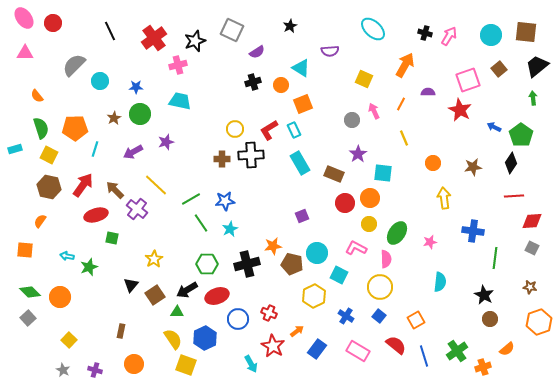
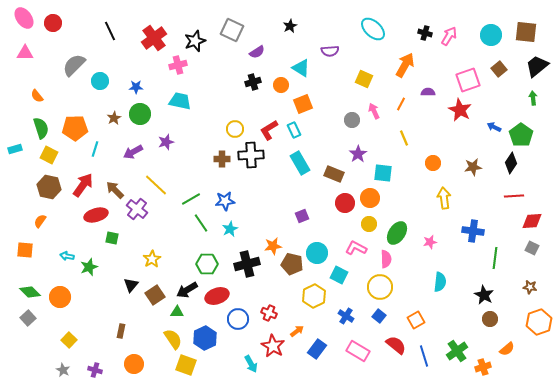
yellow star at (154, 259): moved 2 px left
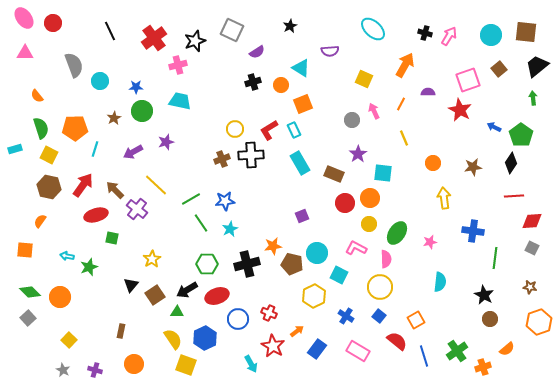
gray semicircle at (74, 65): rotated 115 degrees clockwise
green circle at (140, 114): moved 2 px right, 3 px up
brown cross at (222, 159): rotated 21 degrees counterclockwise
red semicircle at (396, 345): moved 1 px right, 4 px up
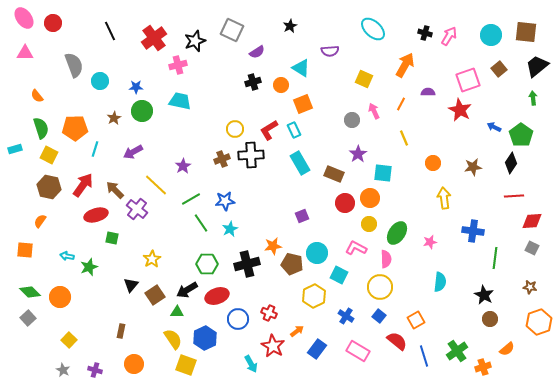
purple star at (166, 142): moved 17 px right, 24 px down; rotated 14 degrees counterclockwise
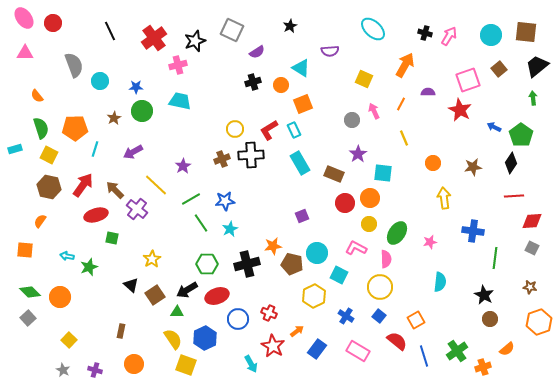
black triangle at (131, 285): rotated 28 degrees counterclockwise
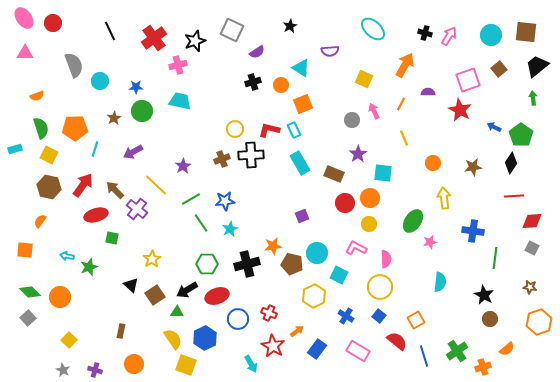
orange semicircle at (37, 96): rotated 72 degrees counterclockwise
red L-shape at (269, 130): rotated 45 degrees clockwise
green ellipse at (397, 233): moved 16 px right, 12 px up
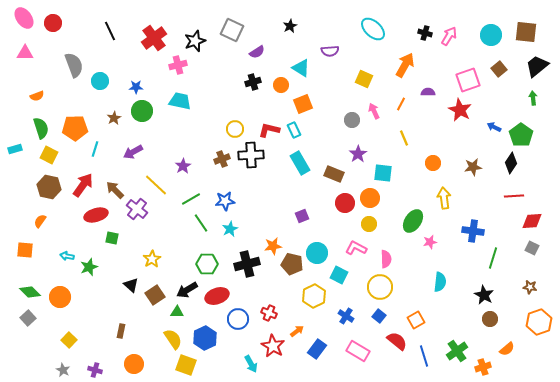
green line at (495, 258): moved 2 px left; rotated 10 degrees clockwise
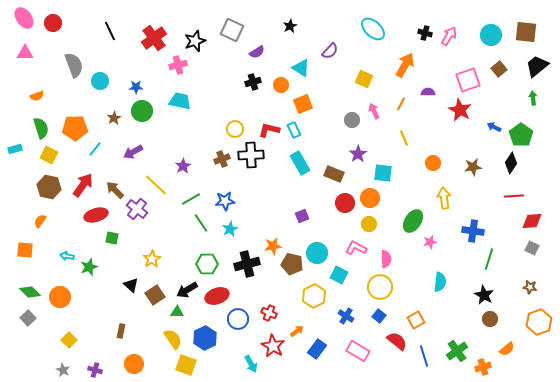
purple semicircle at (330, 51): rotated 42 degrees counterclockwise
cyan line at (95, 149): rotated 21 degrees clockwise
green line at (493, 258): moved 4 px left, 1 px down
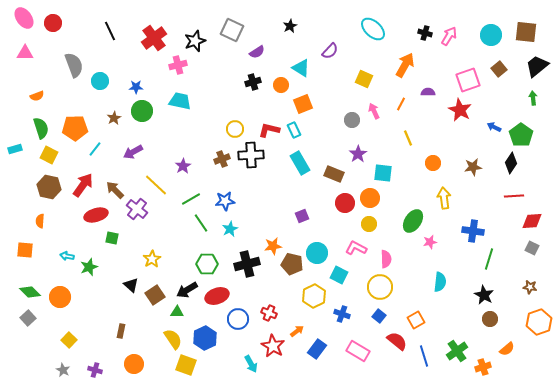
yellow line at (404, 138): moved 4 px right
orange semicircle at (40, 221): rotated 32 degrees counterclockwise
blue cross at (346, 316): moved 4 px left, 2 px up; rotated 14 degrees counterclockwise
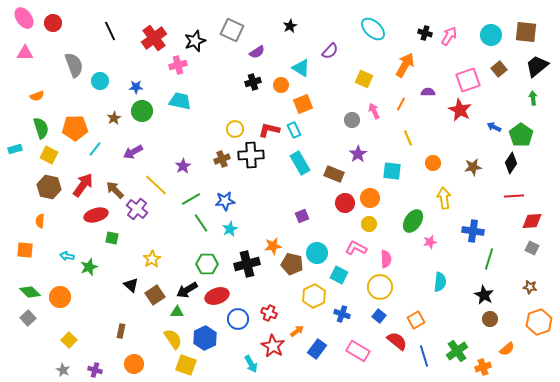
cyan square at (383, 173): moved 9 px right, 2 px up
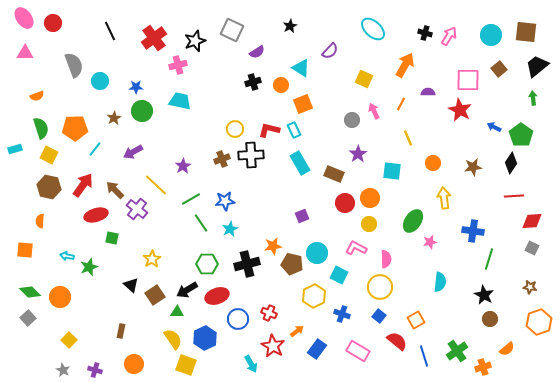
pink square at (468, 80): rotated 20 degrees clockwise
